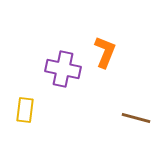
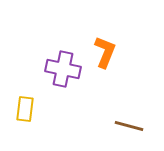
yellow rectangle: moved 1 px up
brown line: moved 7 px left, 8 px down
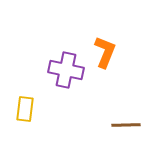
purple cross: moved 3 px right, 1 px down
brown line: moved 3 px left, 1 px up; rotated 16 degrees counterclockwise
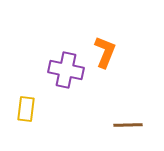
yellow rectangle: moved 1 px right
brown line: moved 2 px right
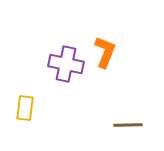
purple cross: moved 6 px up
yellow rectangle: moved 1 px left, 1 px up
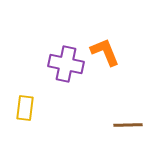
orange L-shape: rotated 44 degrees counterclockwise
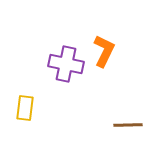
orange L-shape: moved 1 px left, 1 px up; rotated 48 degrees clockwise
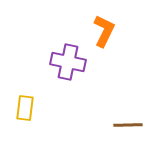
orange L-shape: moved 20 px up
purple cross: moved 2 px right, 2 px up
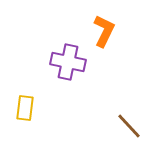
brown line: moved 1 px right, 1 px down; rotated 48 degrees clockwise
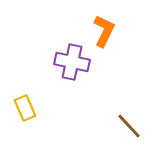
purple cross: moved 4 px right
yellow rectangle: rotated 30 degrees counterclockwise
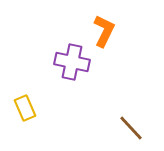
brown line: moved 2 px right, 2 px down
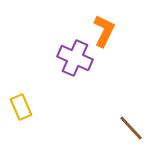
purple cross: moved 3 px right, 4 px up; rotated 12 degrees clockwise
yellow rectangle: moved 4 px left, 1 px up
